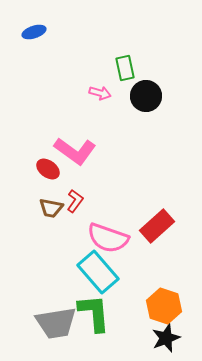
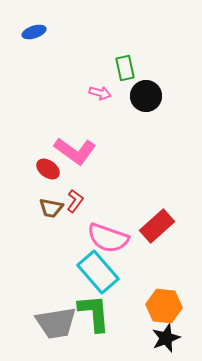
orange hexagon: rotated 12 degrees counterclockwise
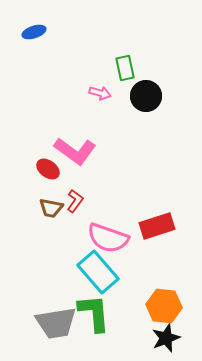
red rectangle: rotated 24 degrees clockwise
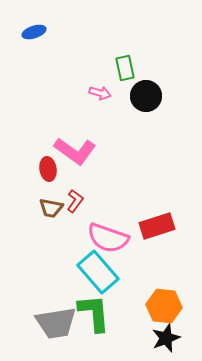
red ellipse: rotated 45 degrees clockwise
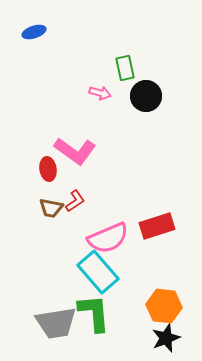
red L-shape: rotated 20 degrees clockwise
pink semicircle: rotated 42 degrees counterclockwise
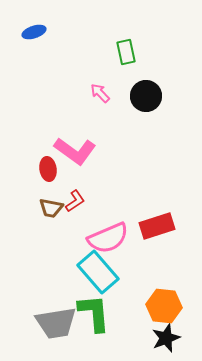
green rectangle: moved 1 px right, 16 px up
pink arrow: rotated 150 degrees counterclockwise
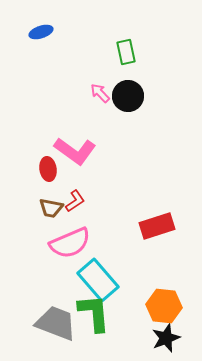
blue ellipse: moved 7 px right
black circle: moved 18 px left
pink semicircle: moved 38 px left, 5 px down
cyan rectangle: moved 8 px down
gray trapezoid: rotated 150 degrees counterclockwise
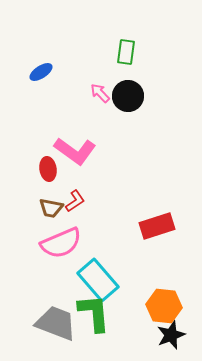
blue ellipse: moved 40 px down; rotated 15 degrees counterclockwise
green rectangle: rotated 20 degrees clockwise
pink semicircle: moved 9 px left
black star: moved 5 px right, 3 px up
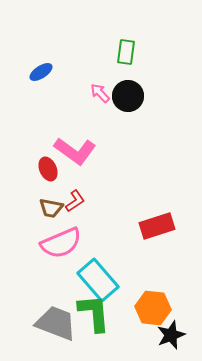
red ellipse: rotated 15 degrees counterclockwise
orange hexagon: moved 11 px left, 2 px down
